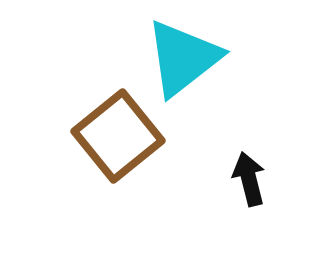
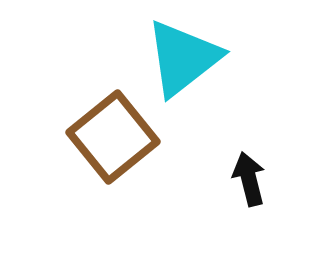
brown square: moved 5 px left, 1 px down
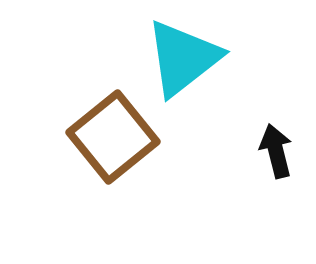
black arrow: moved 27 px right, 28 px up
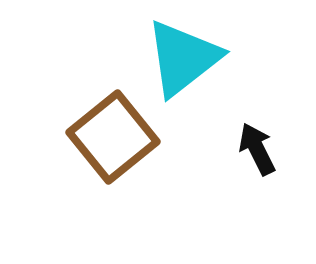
black arrow: moved 19 px left, 2 px up; rotated 12 degrees counterclockwise
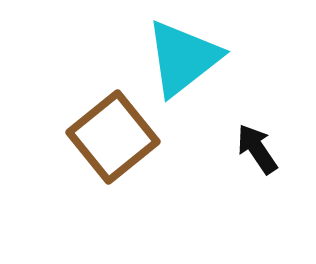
black arrow: rotated 8 degrees counterclockwise
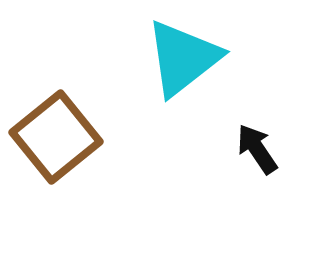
brown square: moved 57 px left
